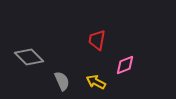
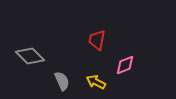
gray diamond: moved 1 px right, 1 px up
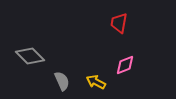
red trapezoid: moved 22 px right, 17 px up
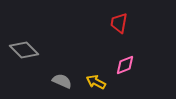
gray diamond: moved 6 px left, 6 px up
gray semicircle: rotated 42 degrees counterclockwise
